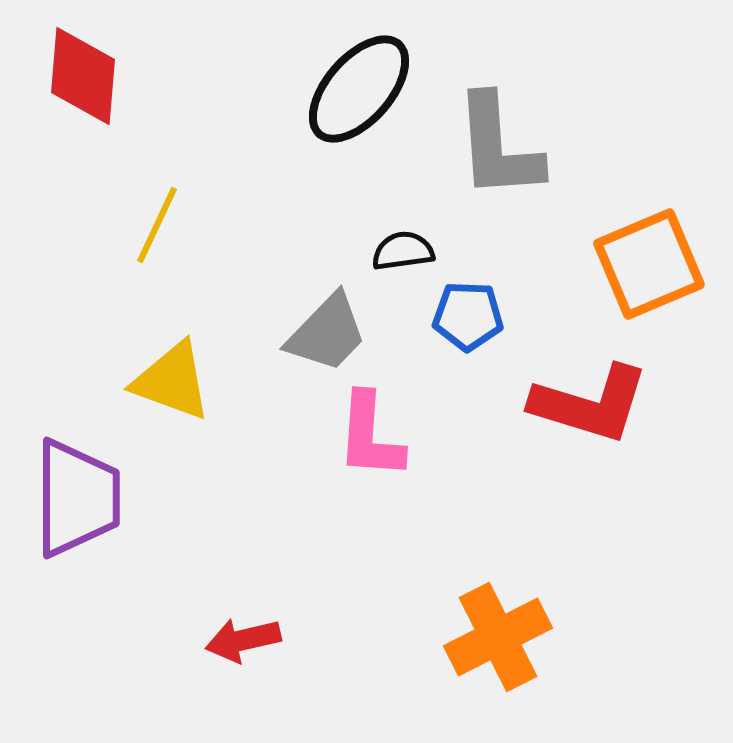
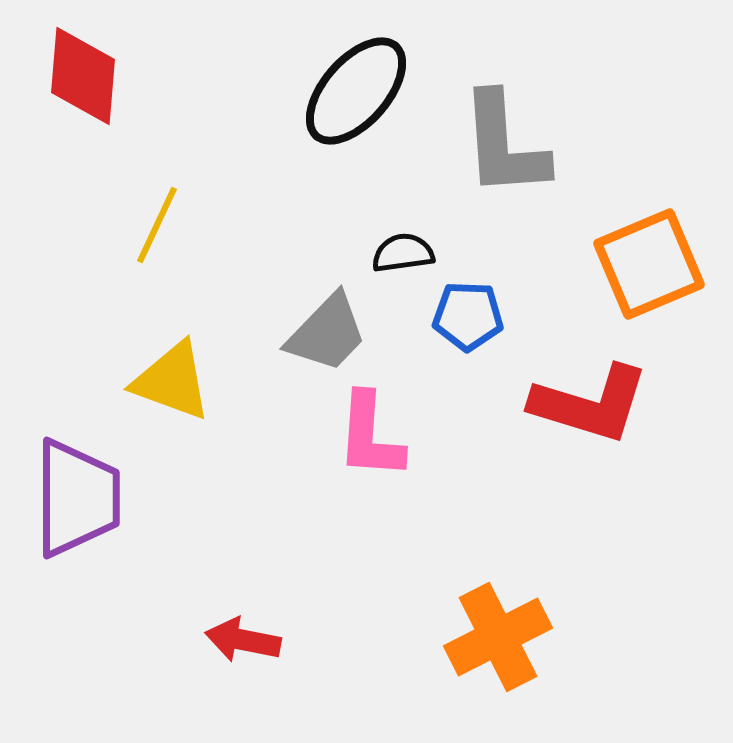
black ellipse: moved 3 px left, 2 px down
gray L-shape: moved 6 px right, 2 px up
black semicircle: moved 2 px down
red arrow: rotated 24 degrees clockwise
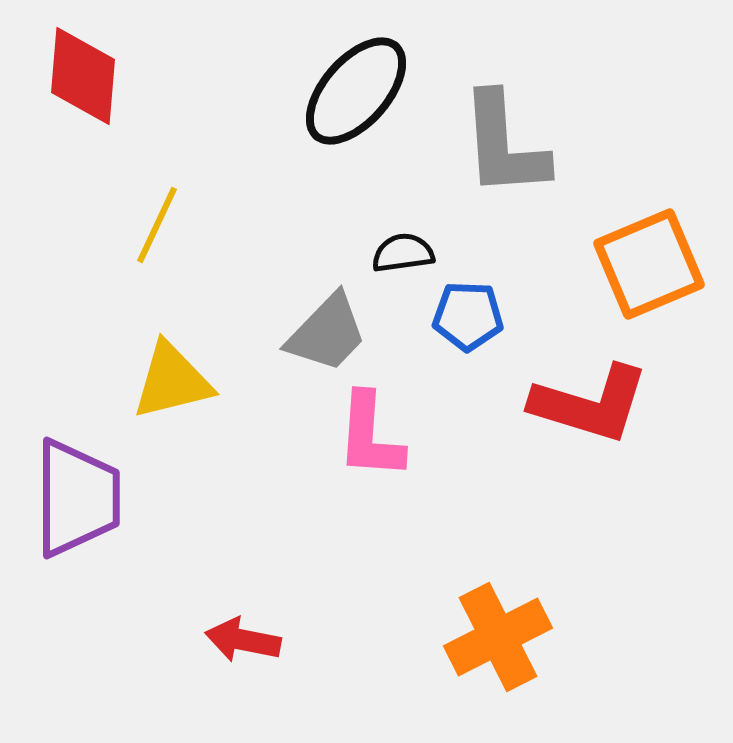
yellow triangle: rotated 34 degrees counterclockwise
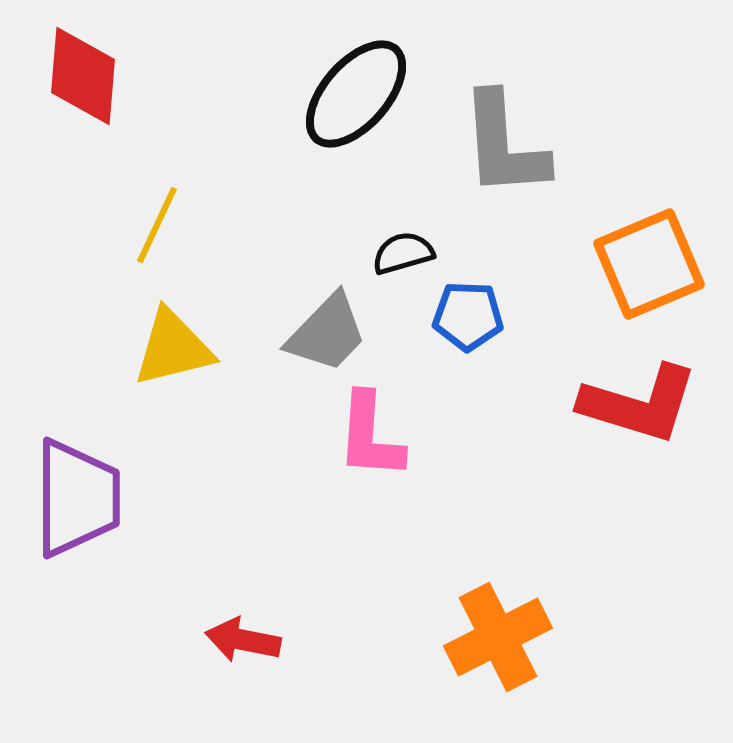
black ellipse: moved 3 px down
black semicircle: rotated 8 degrees counterclockwise
yellow triangle: moved 1 px right, 33 px up
red L-shape: moved 49 px right
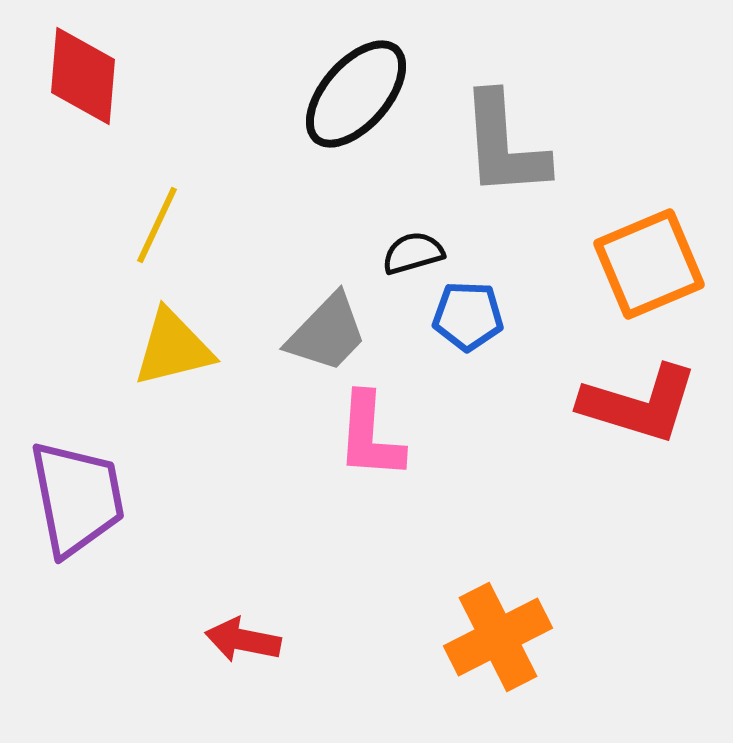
black semicircle: moved 10 px right
purple trapezoid: rotated 11 degrees counterclockwise
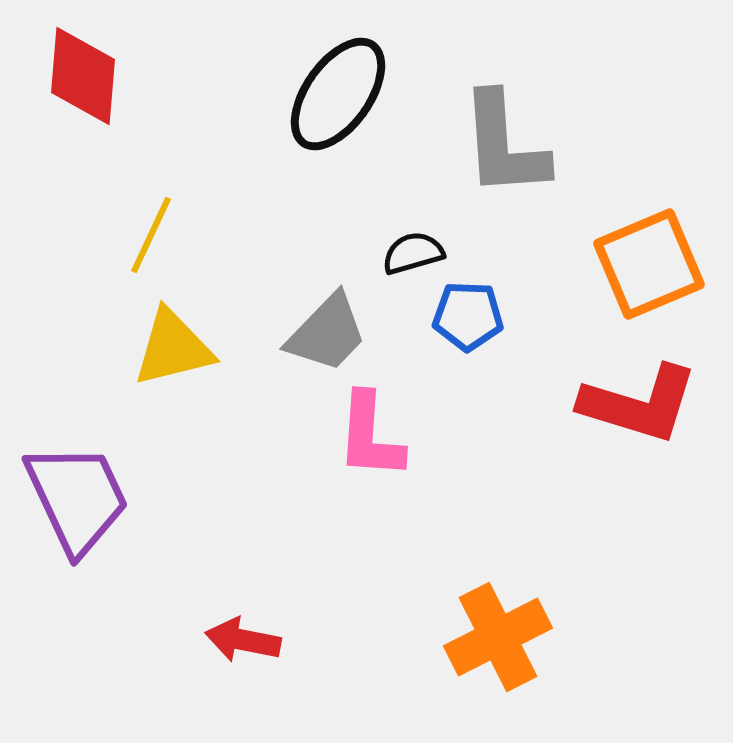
black ellipse: moved 18 px left; rotated 6 degrees counterclockwise
yellow line: moved 6 px left, 10 px down
purple trapezoid: rotated 14 degrees counterclockwise
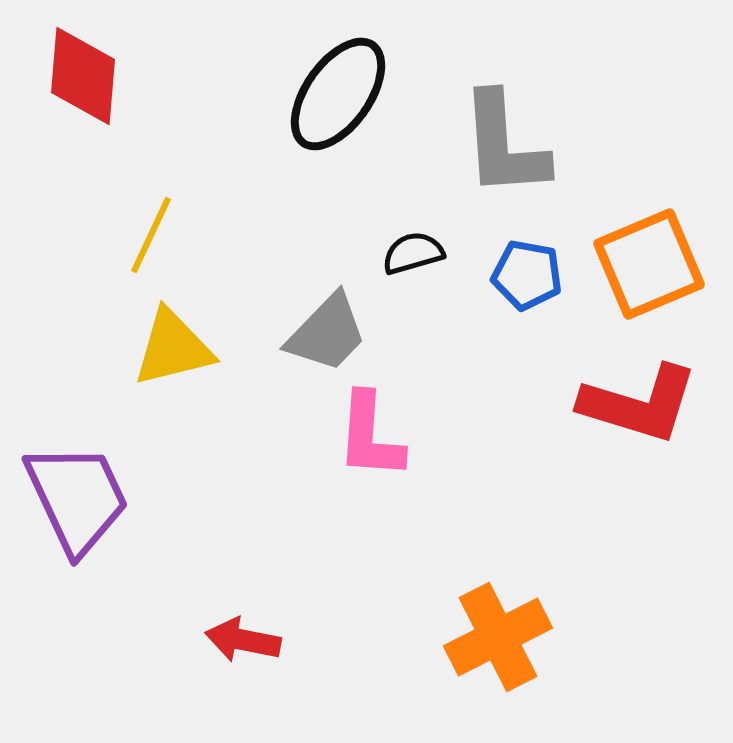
blue pentagon: moved 59 px right, 41 px up; rotated 8 degrees clockwise
